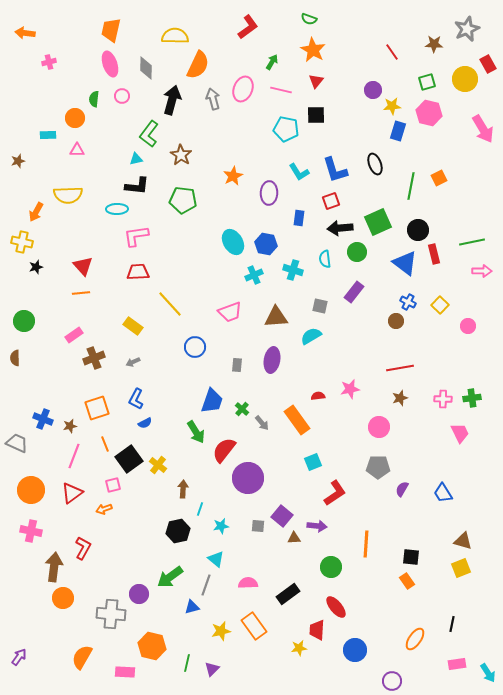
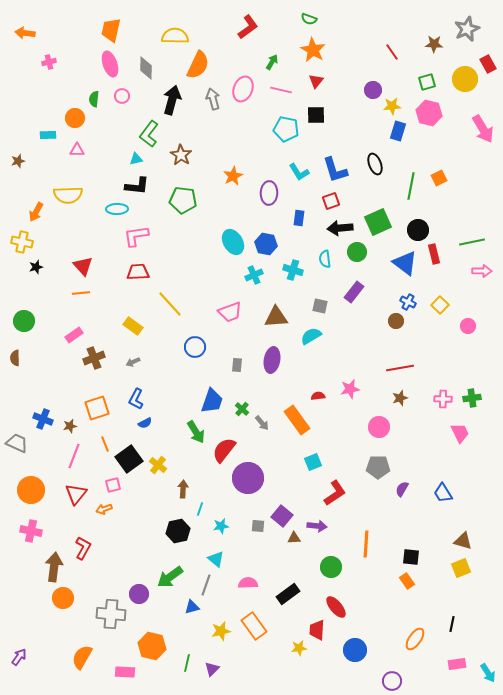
red triangle at (72, 493): moved 4 px right, 1 px down; rotated 15 degrees counterclockwise
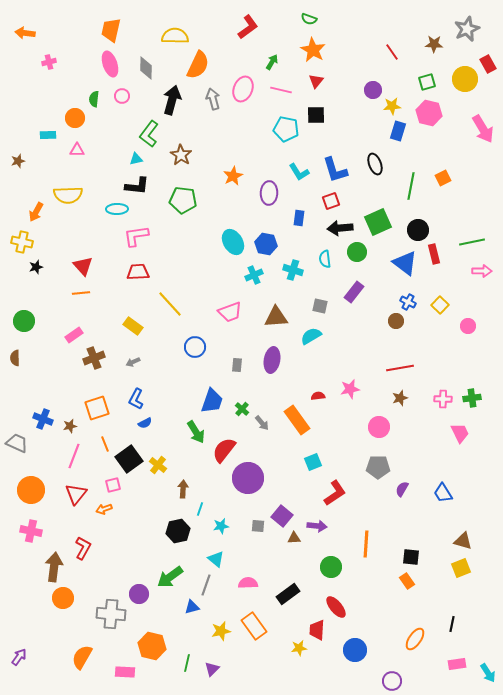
orange square at (439, 178): moved 4 px right
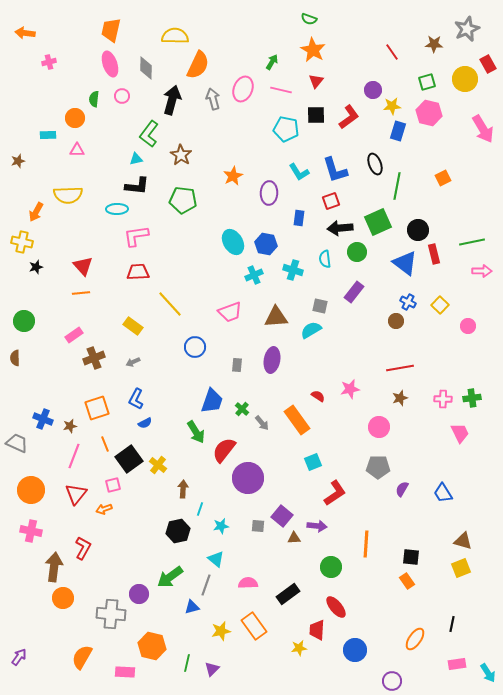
red L-shape at (248, 27): moved 101 px right, 90 px down
green line at (411, 186): moved 14 px left
cyan semicircle at (311, 336): moved 6 px up
red semicircle at (318, 396): rotated 40 degrees clockwise
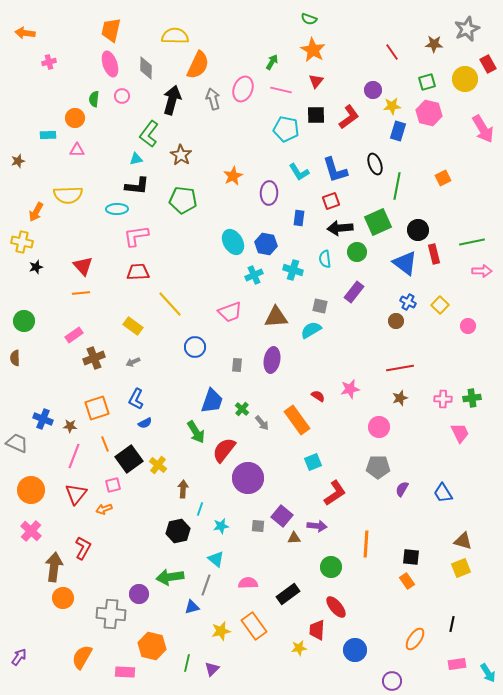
brown star at (70, 426): rotated 16 degrees clockwise
pink cross at (31, 531): rotated 30 degrees clockwise
green arrow at (170, 577): rotated 28 degrees clockwise
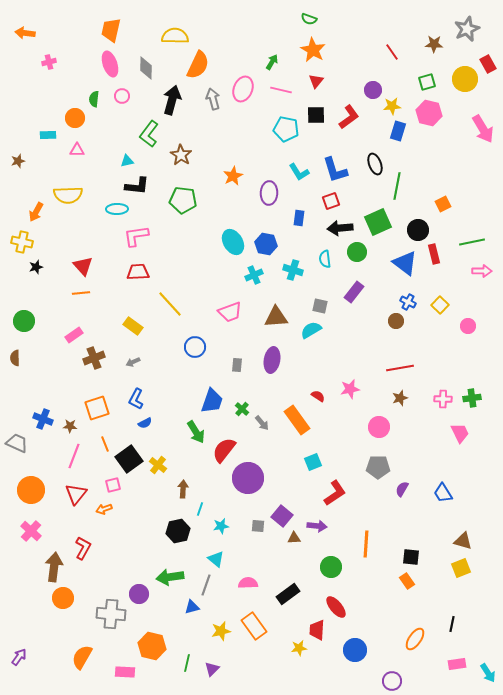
cyan triangle at (136, 159): moved 9 px left, 2 px down
orange square at (443, 178): moved 26 px down
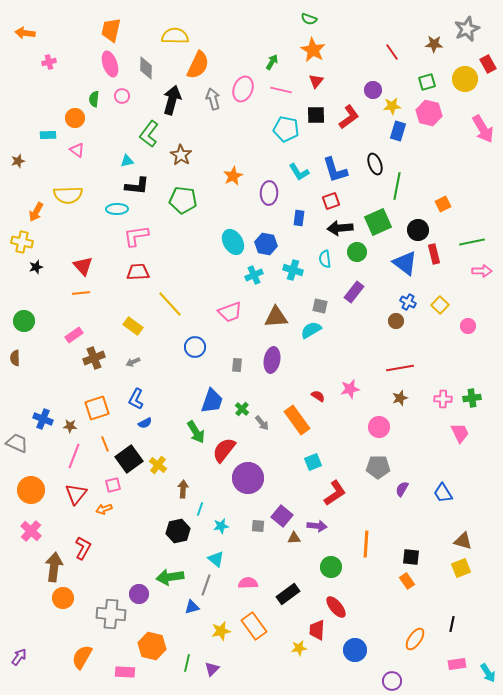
pink triangle at (77, 150): rotated 35 degrees clockwise
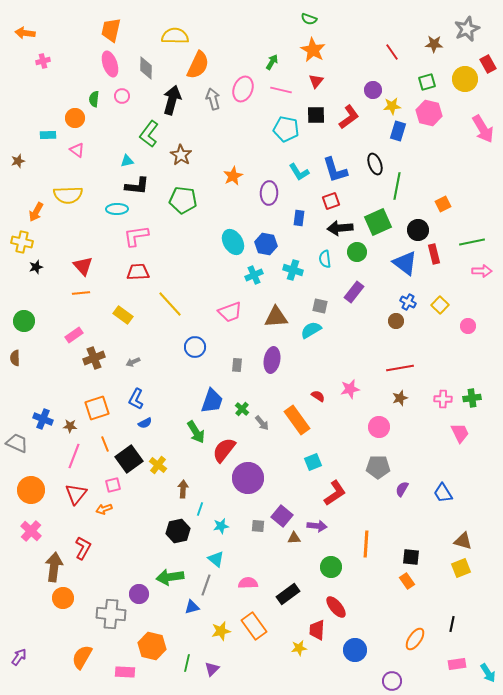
pink cross at (49, 62): moved 6 px left, 1 px up
yellow rectangle at (133, 326): moved 10 px left, 11 px up
